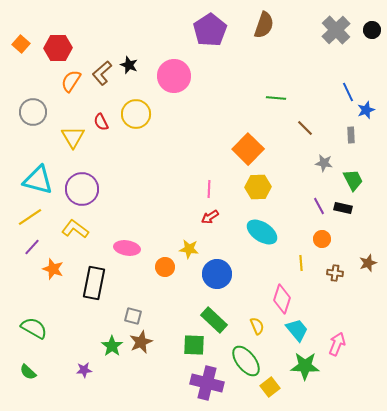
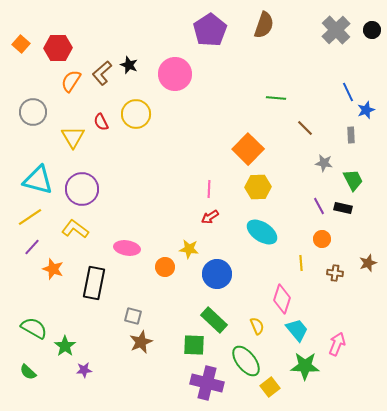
pink circle at (174, 76): moved 1 px right, 2 px up
green star at (112, 346): moved 47 px left
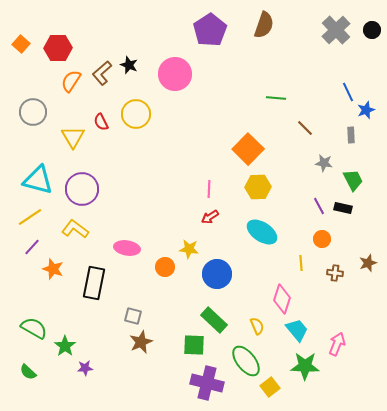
purple star at (84, 370): moved 1 px right, 2 px up
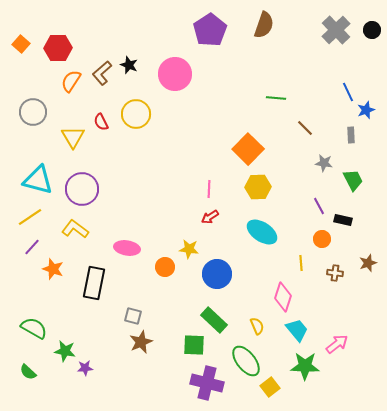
black rectangle at (343, 208): moved 12 px down
pink diamond at (282, 299): moved 1 px right, 2 px up
pink arrow at (337, 344): rotated 30 degrees clockwise
green star at (65, 346): moved 5 px down; rotated 25 degrees counterclockwise
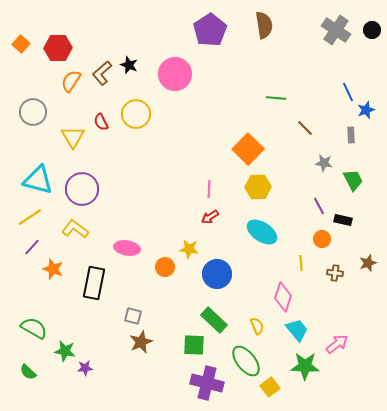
brown semicircle at (264, 25): rotated 28 degrees counterclockwise
gray cross at (336, 30): rotated 12 degrees counterclockwise
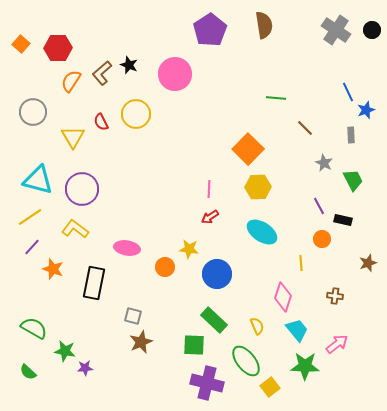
gray star at (324, 163): rotated 18 degrees clockwise
brown cross at (335, 273): moved 23 px down
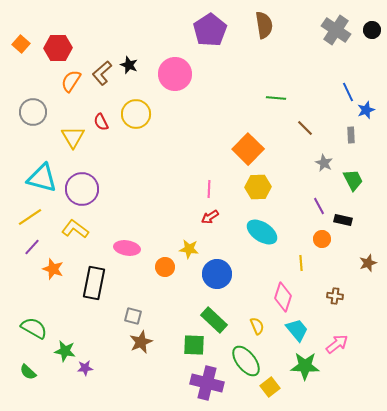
cyan triangle at (38, 180): moved 4 px right, 2 px up
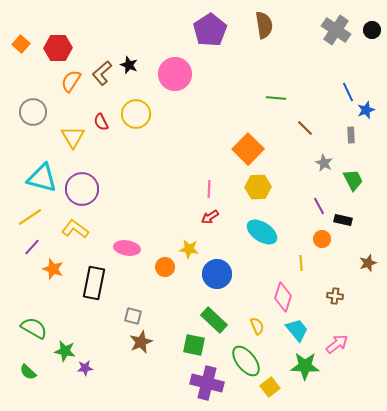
green square at (194, 345): rotated 10 degrees clockwise
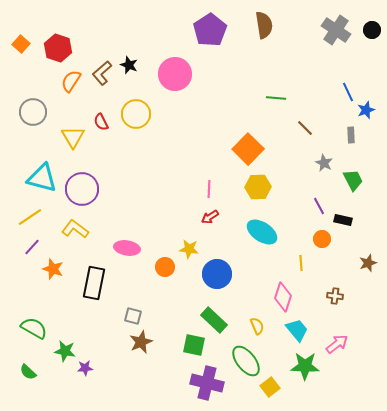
red hexagon at (58, 48): rotated 20 degrees clockwise
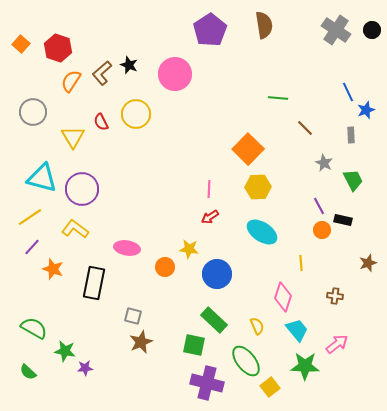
green line at (276, 98): moved 2 px right
orange circle at (322, 239): moved 9 px up
